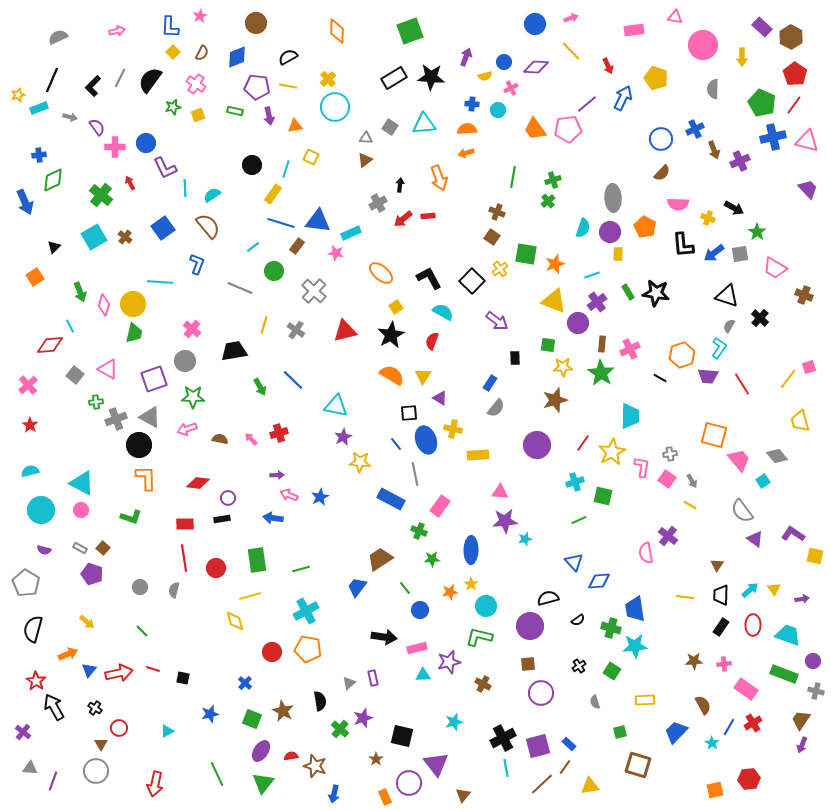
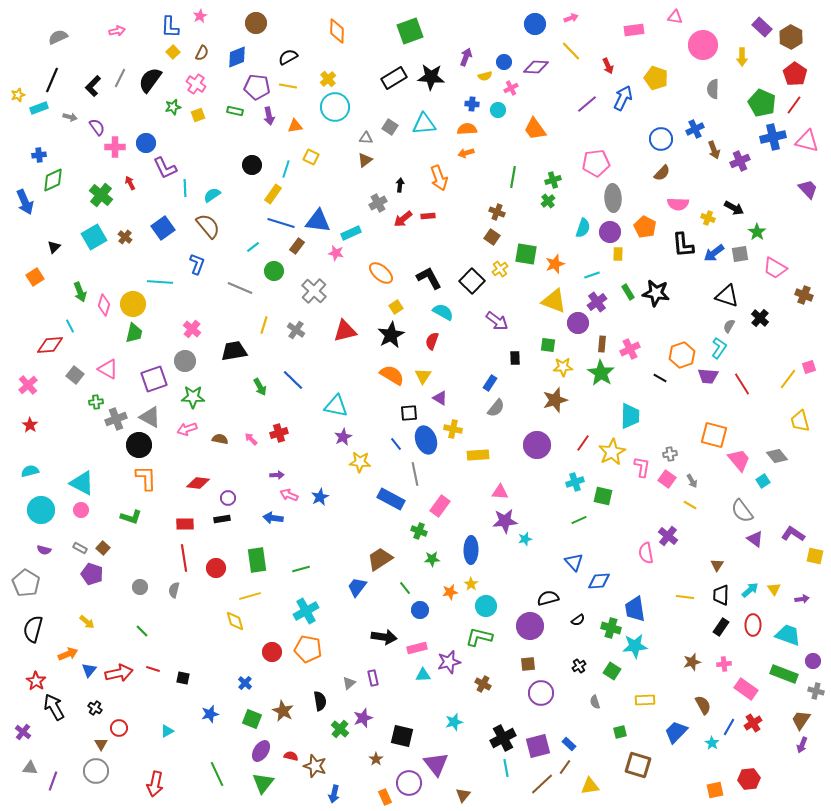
pink pentagon at (568, 129): moved 28 px right, 34 px down
brown star at (694, 661): moved 2 px left, 1 px down; rotated 12 degrees counterclockwise
red semicircle at (291, 756): rotated 24 degrees clockwise
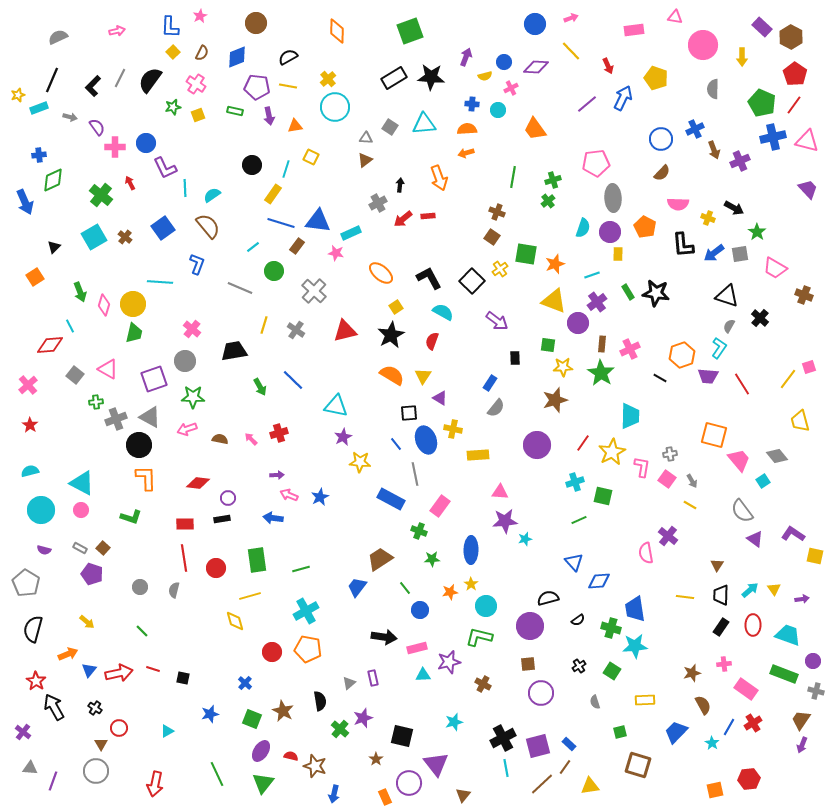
brown star at (692, 662): moved 11 px down
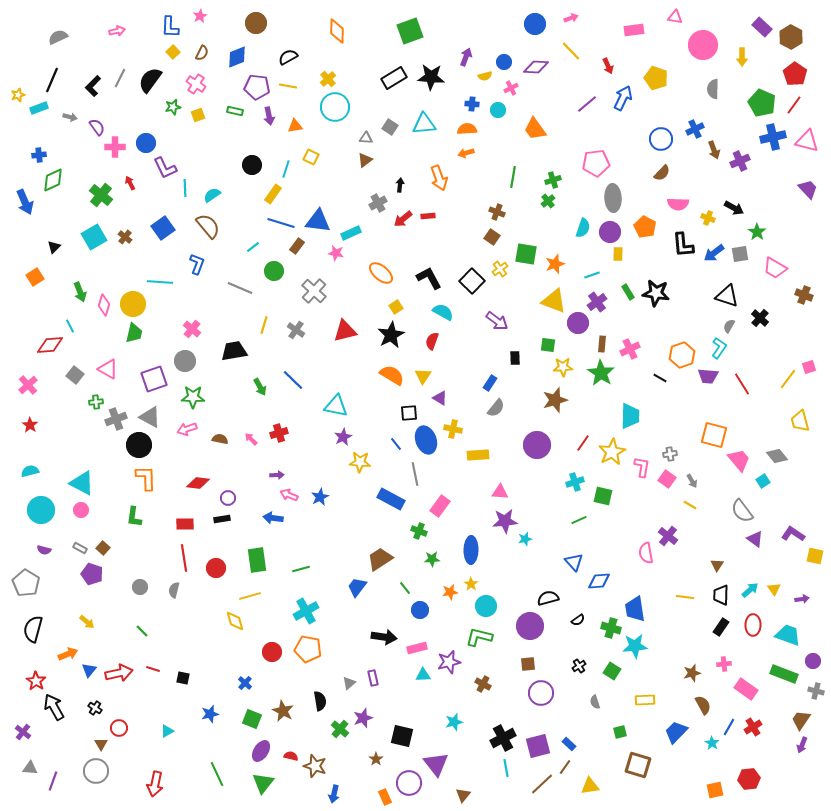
green L-shape at (131, 517): moved 3 px right; rotated 80 degrees clockwise
red cross at (753, 723): moved 4 px down
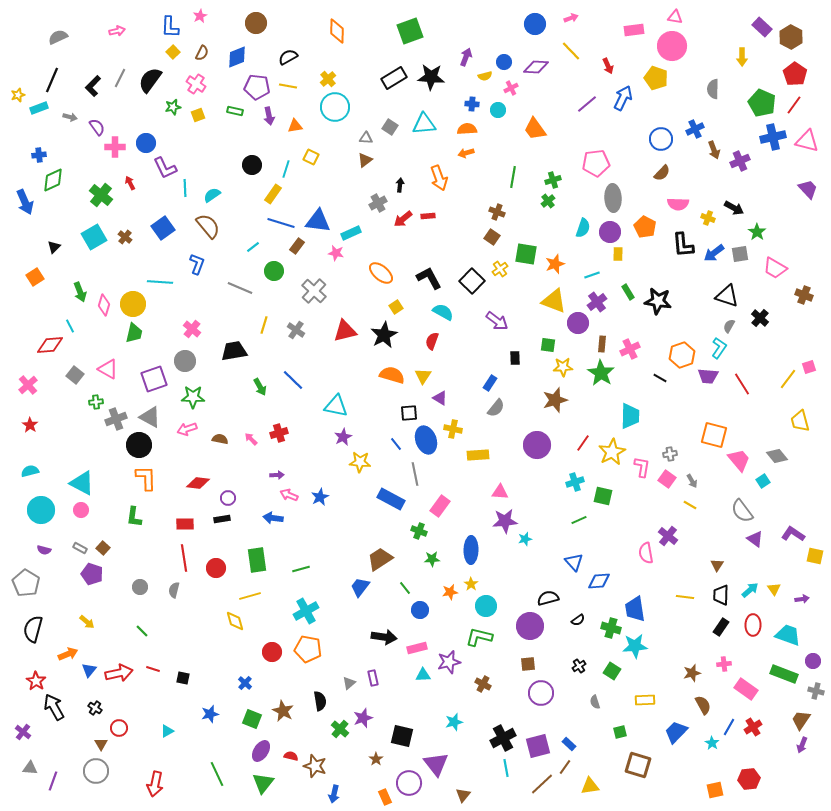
pink circle at (703, 45): moved 31 px left, 1 px down
black star at (656, 293): moved 2 px right, 8 px down
black star at (391, 335): moved 7 px left
orange semicircle at (392, 375): rotated 15 degrees counterclockwise
blue trapezoid at (357, 587): moved 3 px right
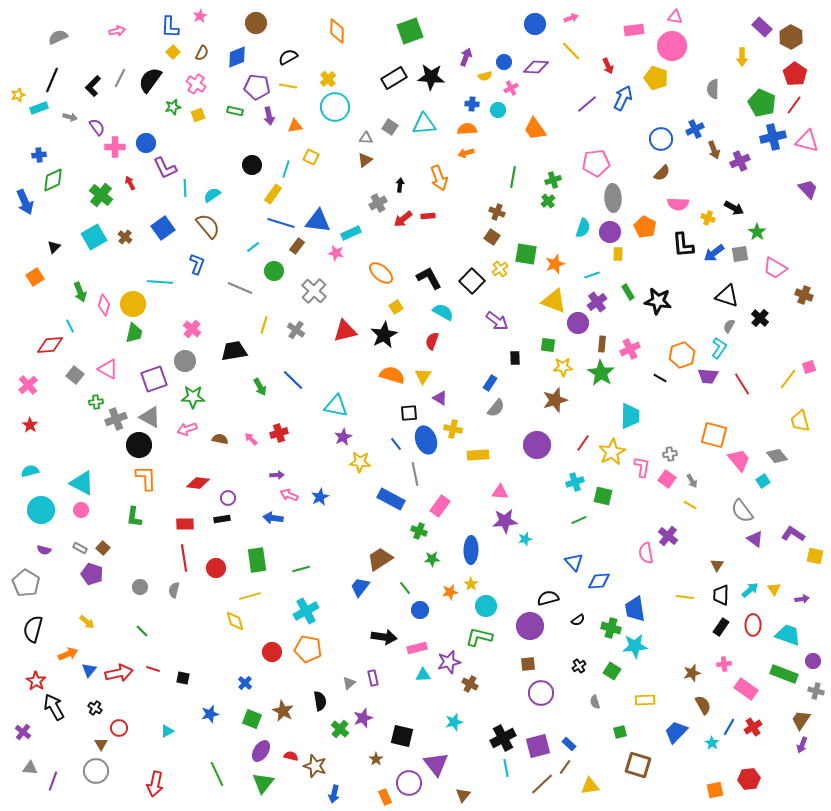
brown cross at (483, 684): moved 13 px left
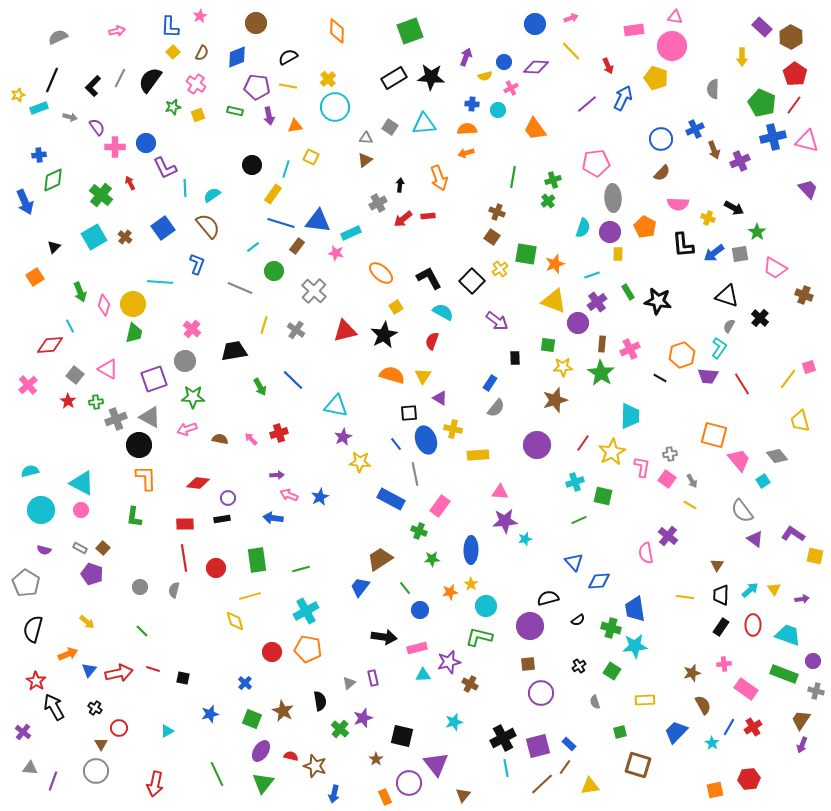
red star at (30, 425): moved 38 px right, 24 px up
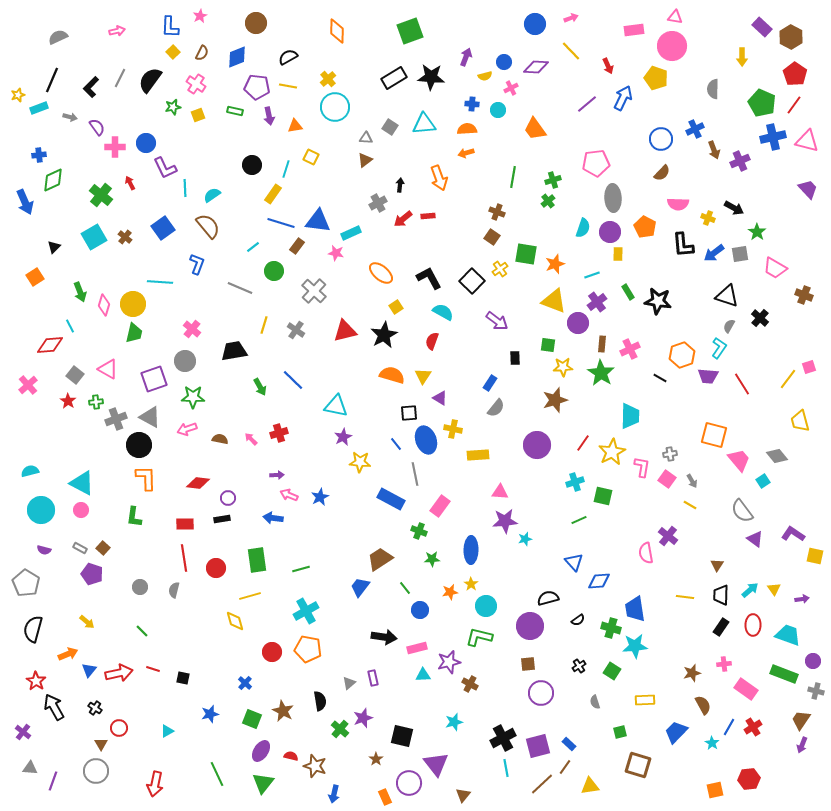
black L-shape at (93, 86): moved 2 px left, 1 px down
